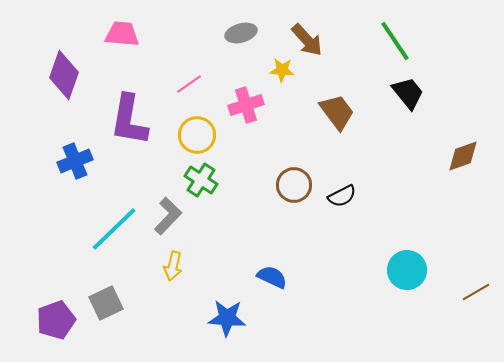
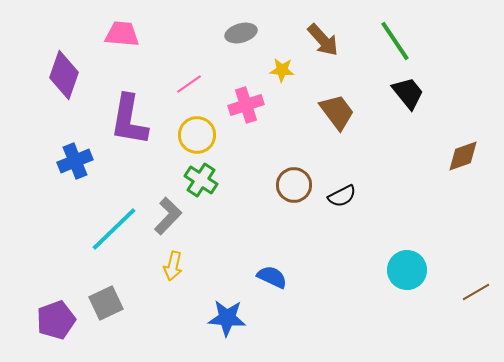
brown arrow: moved 16 px right
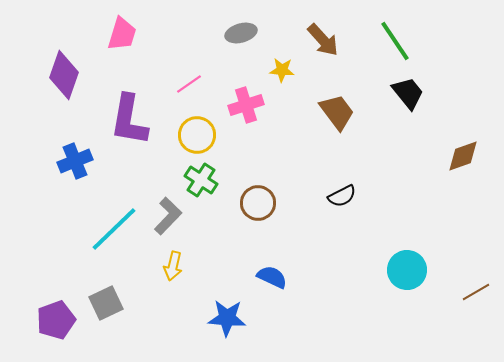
pink trapezoid: rotated 102 degrees clockwise
brown circle: moved 36 px left, 18 px down
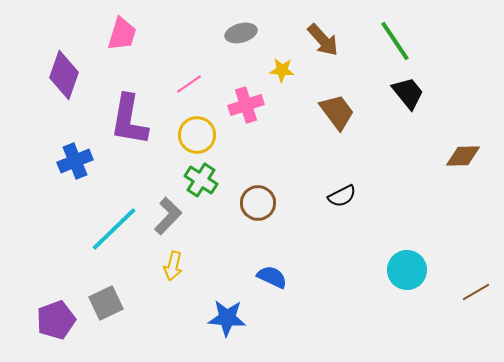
brown diamond: rotated 18 degrees clockwise
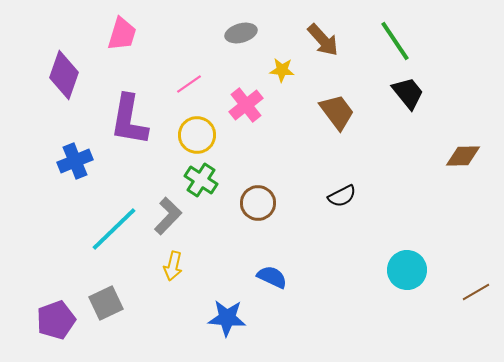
pink cross: rotated 20 degrees counterclockwise
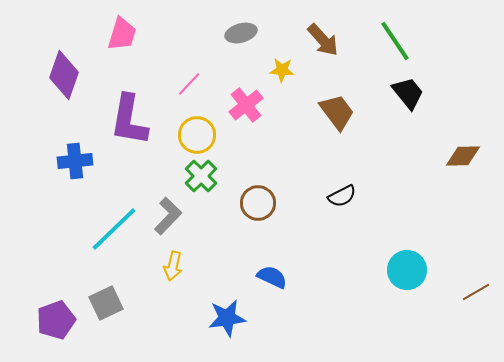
pink line: rotated 12 degrees counterclockwise
blue cross: rotated 16 degrees clockwise
green cross: moved 4 px up; rotated 12 degrees clockwise
blue star: rotated 12 degrees counterclockwise
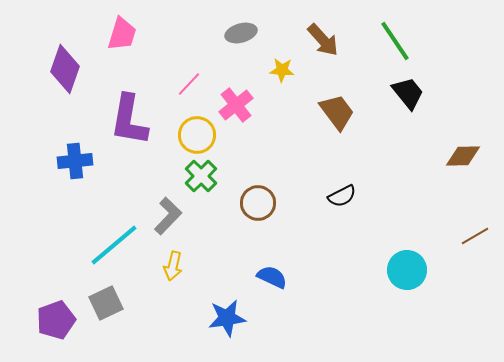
purple diamond: moved 1 px right, 6 px up
pink cross: moved 10 px left
cyan line: moved 16 px down; rotated 4 degrees clockwise
brown line: moved 1 px left, 56 px up
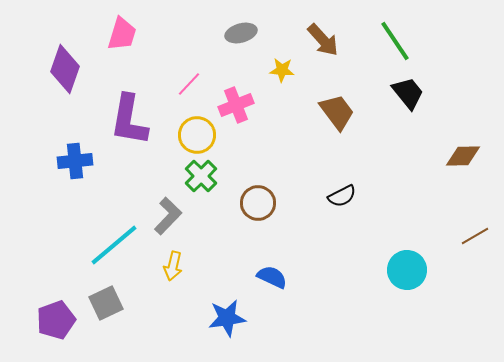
pink cross: rotated 16 degrees clockwise
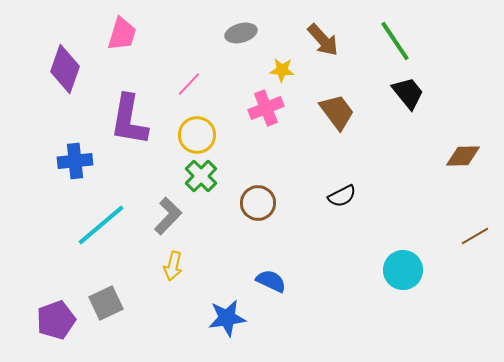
pink cross: moved 30 px right, 3 px down
cyan line: moved 13 px left, 20 px up
cyan circle: moved 4 px left
blue semicircle: moved 1 px left, 4 px down
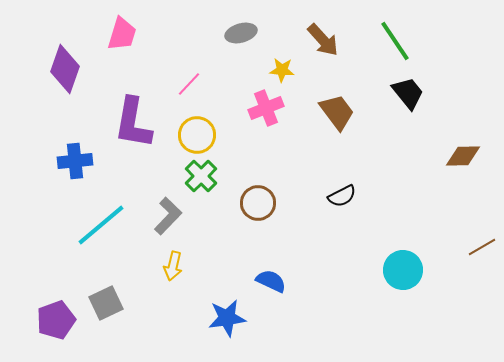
purple L-shape: moved 4 px right, 3 px down
brown line: moved 7 px right, 11 px down
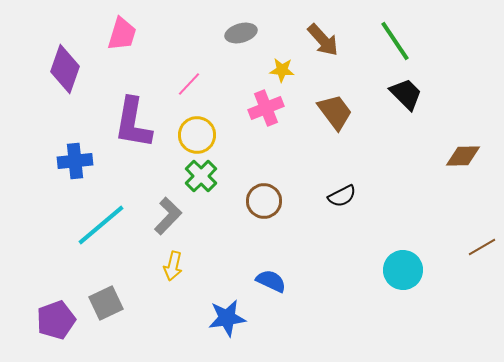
black trapezoid: moved 2 px left, 1 px down; rotated 6 degrees counterclockwise
brown trapezoid: moved 2 px left
brown circle: moved 6 px right, 2 px up
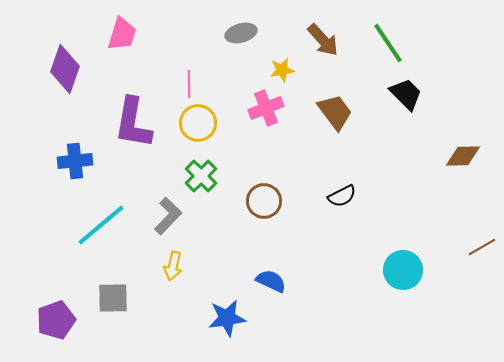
green line: moved 7 px left, 2 px down
yellow star: rotated 15 degrees counterclockwise
pink line: rotated 44 degrees counterclockwise
yellow circle: moved 1 px right, 12 px up
gray square: moved 7 px right, 5 px up; rotated 24 degrees clockwise
